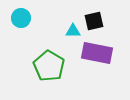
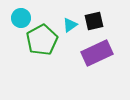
cyan triangle: moved 3 px left, 6 px up; rotated 35 degrees counterclockwise
purple rectangle: rotated 36 degrees counterclockwise
green pentagon: moved 7 px left, 26 px up; rotated 12 degrees clockwise
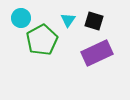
black square: rotated 30 degrees clockwise
cyan triangle: moved 2 px left, 5 px up; rotated 21 degrees counterclockwise
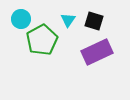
cyan circle: moved 1 px down
purple rectangle: moved 1 px up
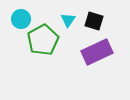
green pentagon: moved 1 px right
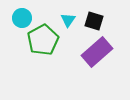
cyan circle: moved 1 px right, 1 px up
purple rectangle: rotated 16 degrees counterclockwise
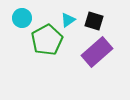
cyan triangle: rotated 21 degrees clockwise
green pentagon: moved 4 px right
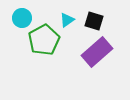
cyan triangle: moved 1 px left
green pentagon: moved 3 px left
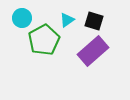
purple rectangle: moved 4 px left, 1 px up
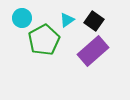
black square: rotated 18 degrees clockwise
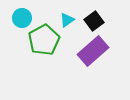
black square: rotated 18 degrees clockwise
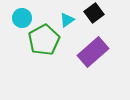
black square: moved 8 px up
purple rectangle: moved 1 px down
